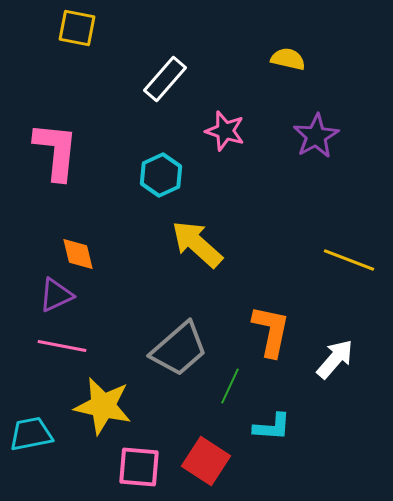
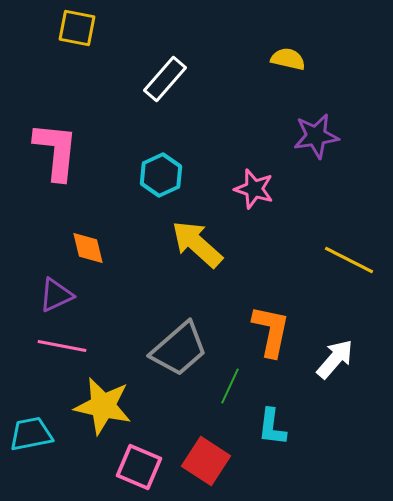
pink star: moved 29 px right, 58 px down
purple star: rotated 21 degrees clockwise
orange diamond: moved 10 px right, 6 px up
yellow line: rotated 6 degrees clockwise
cyan L-shape: rotated 93 degrees clockwise
pink square: rotated 18 degrees clockwise
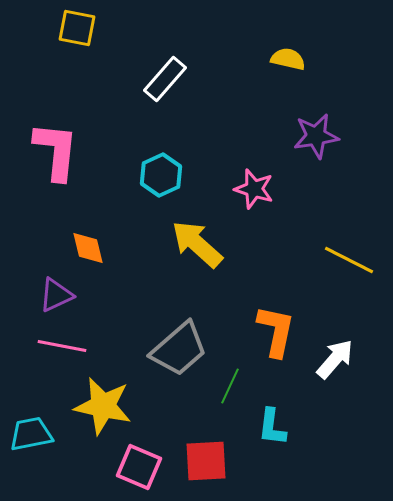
orange L-shape: moved 5 px right
red square: rotated 36 degrees counterclockwise
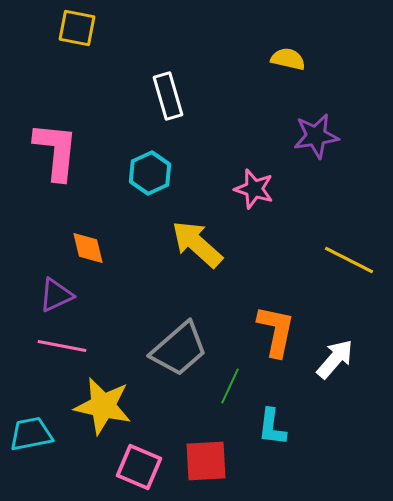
white rectangle: moved 3 px right, 17 px down; rotated 57 degrees counterclockwise
cyan hexagon: moved 11 px left, 2 px up
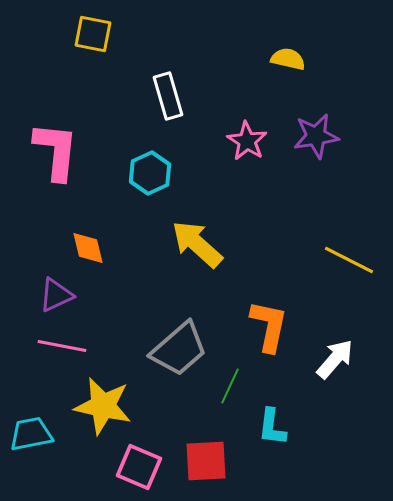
yellow square: moved 16 px right, 6 px down
pink star: moved 7 px left, 48 px up; rotated 15 degrees clockwise
orange L-shape: moved 7 px left, 5 px up
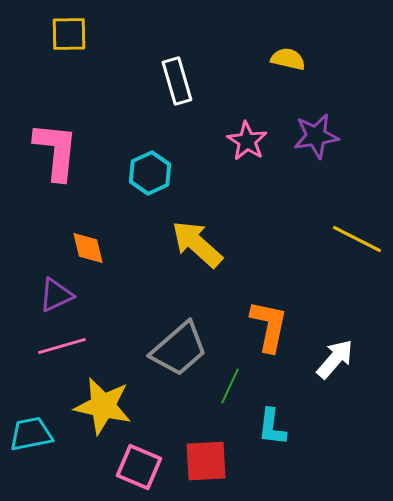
yellow square: moved 24 px left; rotated 12 degrees counterclockwise
white rectangle: moved 9 px right, 15 px up
yellow line: moved 8 px right, 21 px up
pink line: rotated 27 degrees counterclockwise
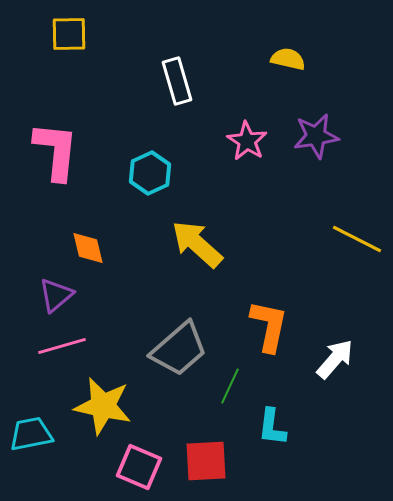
purple triangle: rotated 15 degrees counterclockwise
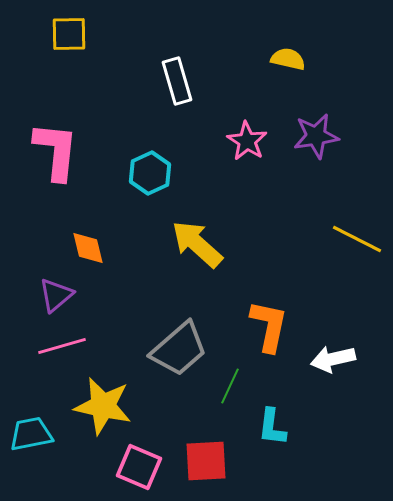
white arrow: moved 2 px left; rotated 144 degrees counterclockwise
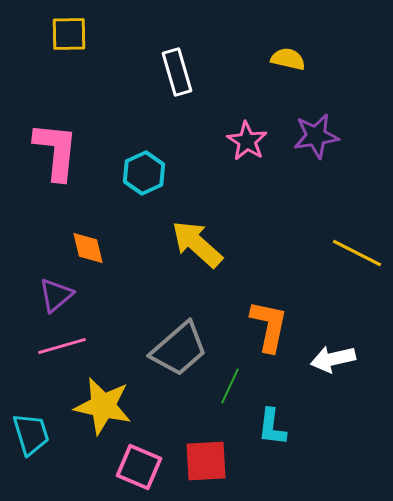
white rectangle: moved 9 px up
cyan hexagon: moved 6 px left
yellow line: moved 14 px down
cyan trapezoid: rotated 84 degrees clockwise
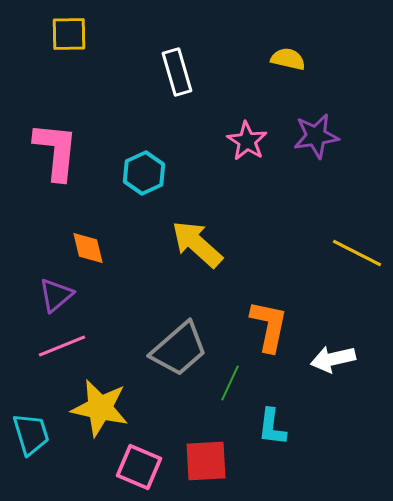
pink line: rotated 6 degrees counterclockwise
green line: moved 3 px up
yellow star: moved 3 px left, 2 px down
